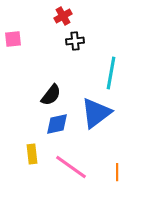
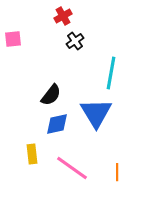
black cross: rotated 30 degrees counterclockwise
blue triangle: rotated 24 degrees counterclockwise
pink line: moved 1 px right, 1 px down
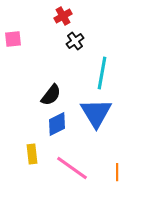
cyan line: moved 9 px left
blue diamond: rotated 15 degrees counterclockwise
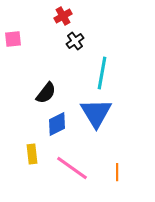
black semicircle: moved 5 px left, 2 px up
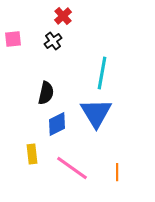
red cross: rotated 12 degrees counterclockwise
black cross: moved 22 px left
black semicircle: rotated 25 degrees counterclockwise
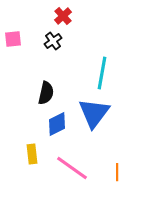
blue triangle: moved 2 px left; rotated 8 degrees clockwise
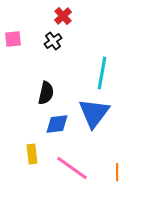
blue diamond: rotated 20 degrees clockwise
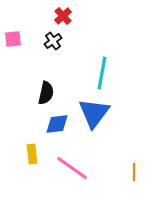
orange line: moved 17 px right
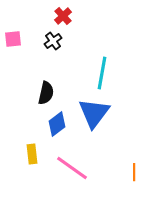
blue diamond: rotated 30 degrees counterclockwise
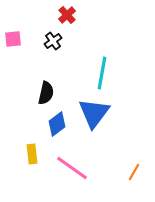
red cross: moved 4 px right, 1 px up
orange line: rotated 30 degrees clockwise
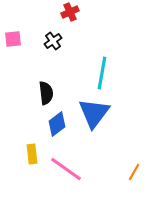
red cross: moved 3 px right, 3 px up; rotated 18 degrees clockwise
black semicircle: rotated 20 degrees counterclockwise
pink line: moved 6 px left, 1 px down
